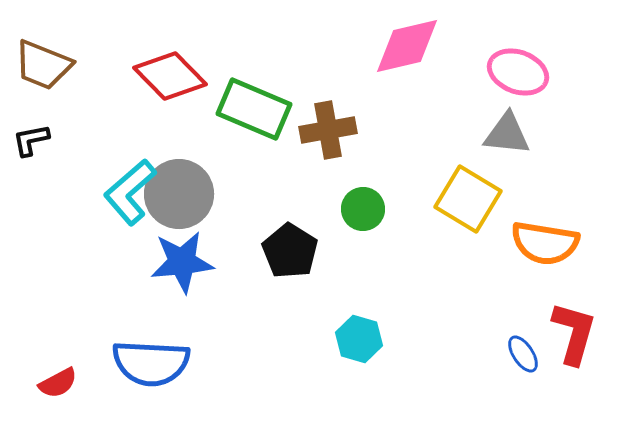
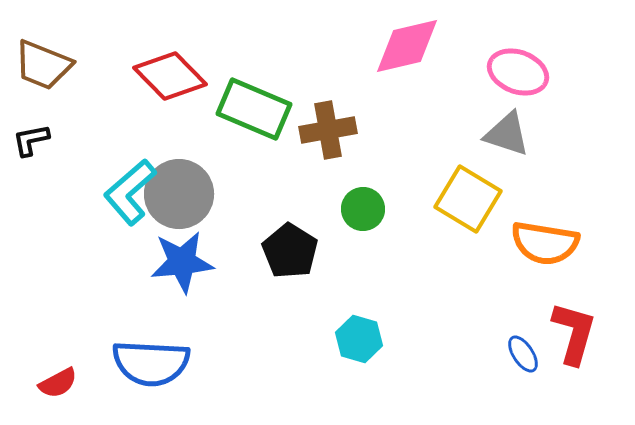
gray triangle: rotated 12 degrees clockwise
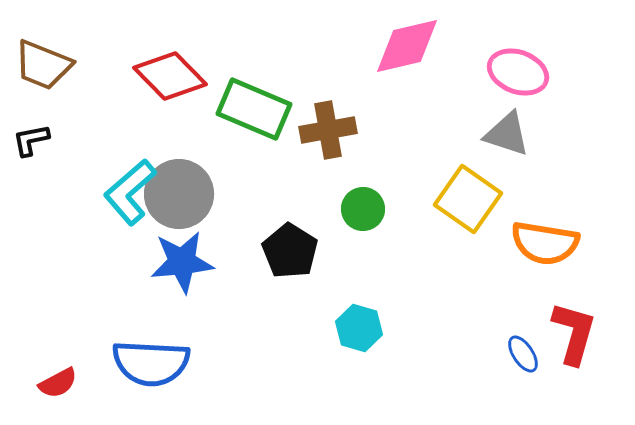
yellow square: rotated 4 degrees clockwise
cyan hexagon: moved 11 px up
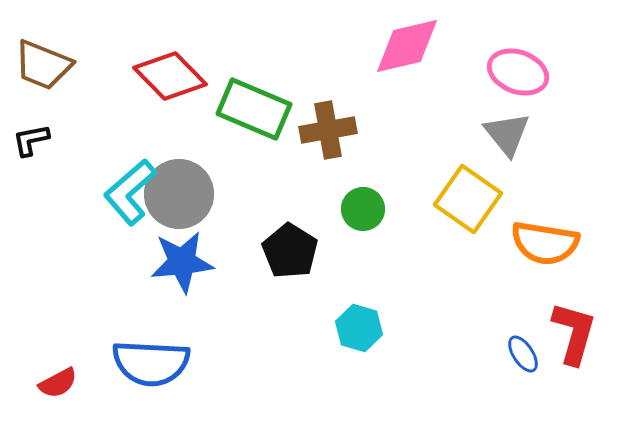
gray triangle: rotated 33 degrees clockwise
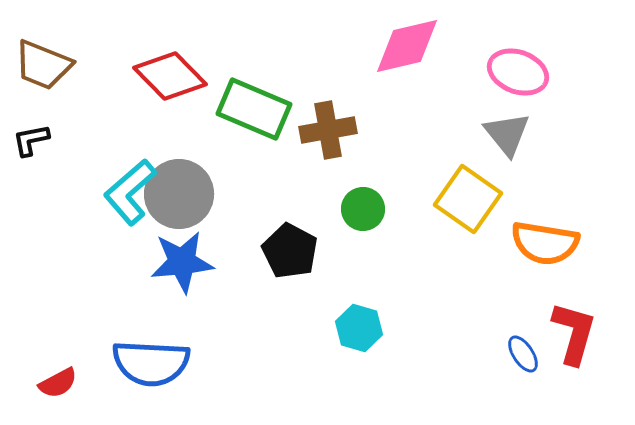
black pentagon: rotated 4 degrees counterclockwise
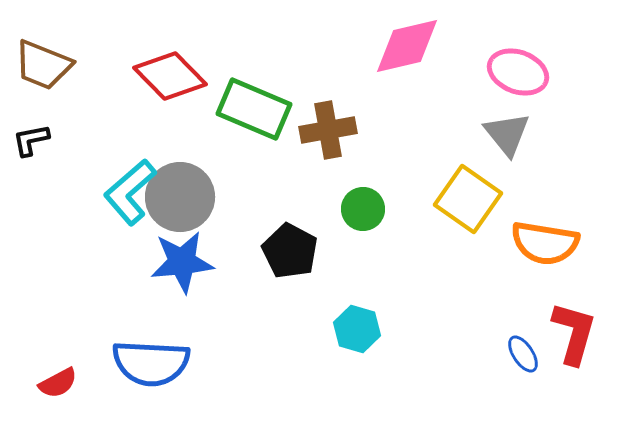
gray circle: moved 1 px right, 3 px down
cyan hexagon: moved 2 px left, 1 px down
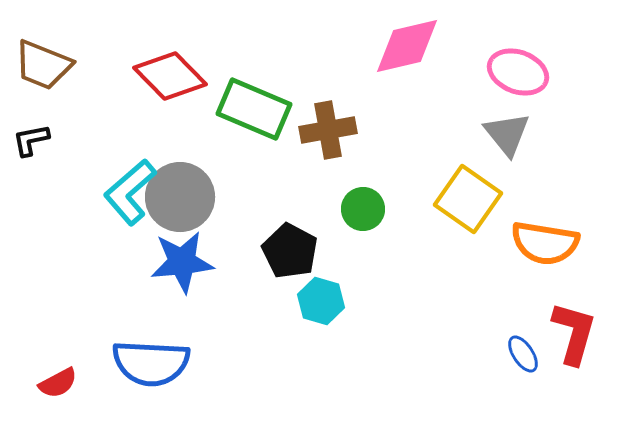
cyan hexagon: moved 36 px left, 28 px up
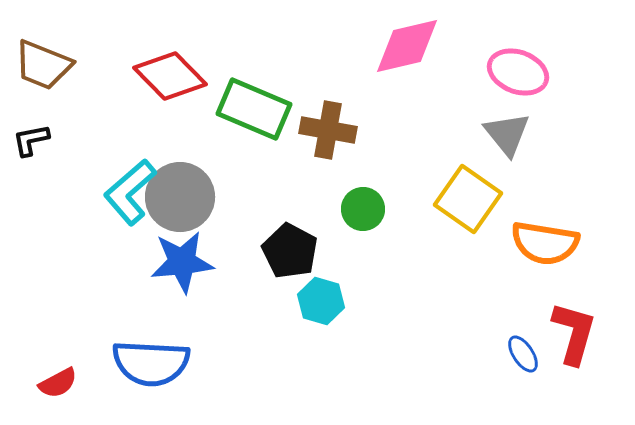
brown cross: rotated 20 degrees clockwise
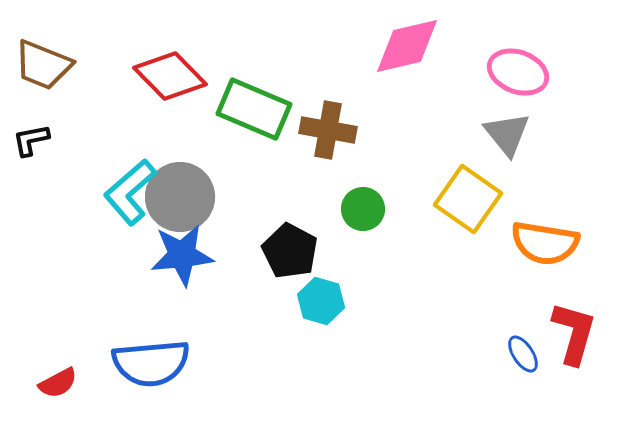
blue star: moved 7 px up
blue semicircle: rotated 8 degrees counterclockwise
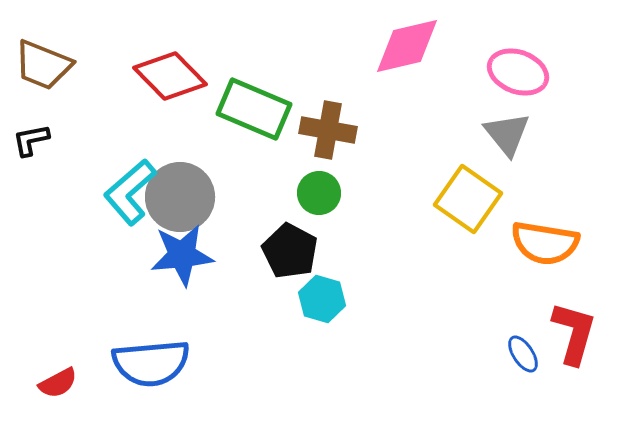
green circle: moved 44 px left, 16 px up
cyan hexagon: moved 1 px right, 2 px up
